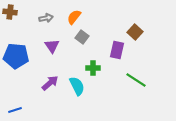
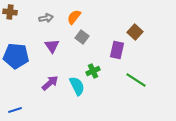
green cross: moved 3 px down; rotated 24 degrees counterclockwise
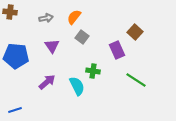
purple rectangle: rotated 36 degrees counterclockwise
green cross: rotated 32 degrees clockwise
purple arrow: moved 3 px left, 1 px up
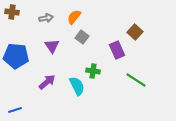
brown cross: moved 2 px right
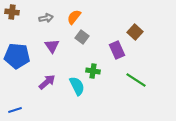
blue pentagon: moved 1 px right
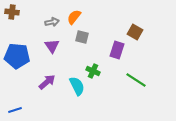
gray arrow: moved 6 px right, 4 px down
brown square: rotated 14 degrees counterclockwise
gray square: rotated 24 degrees counterclockwise
purple rectangle: rotated 42 degrees clockwise
green cross: rotated 16 degrees clockwise
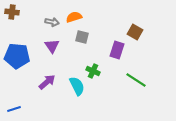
orange semicircle: rotated 35 degrees clockwise
gray arrow: rotated 24 degrees clockwise
blue line: moved 1 px left, 1 px up
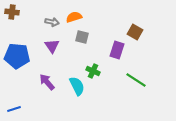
purple arrow: rotated 90 degrees counterclockwise
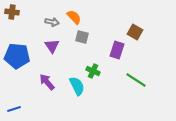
orange semicircle: rotated 63 degrees clockwise
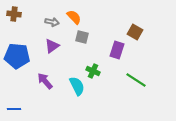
brown cross: moved 2 px right, 2 px down
purple triangle: rotated 28 degrees clockwise
purple arrow: moved 2 px left, 1 px up
blue line: rotated 16 degrees clockwise
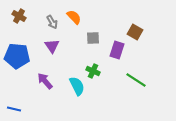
brown cross: moved 5 px right, 2 px down; rotated 24 degrees clockwise
gray arrow: rotated 48 degrees clockwise
gray square: moved 11 px right, 1 px down; rotated 16 degrees counterclockwise
purple triangle: rotated 28 degrees counterclockwise
blue line: rotated 16 degrees clockwise
